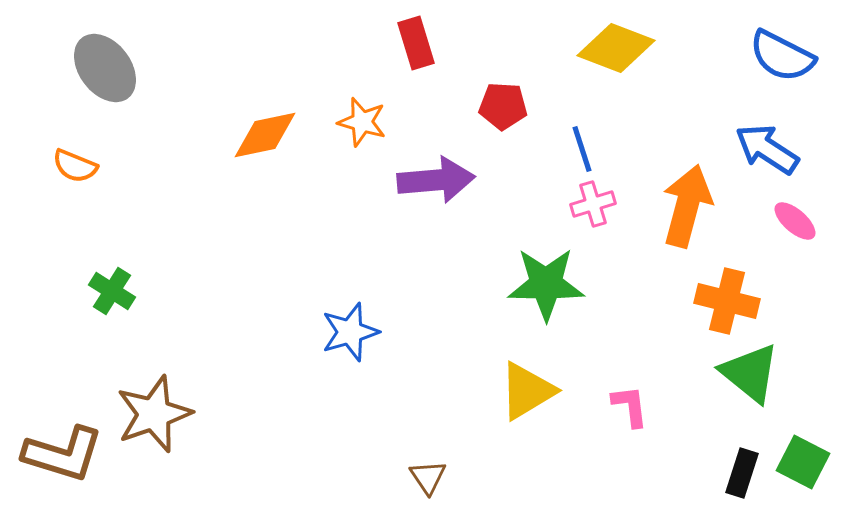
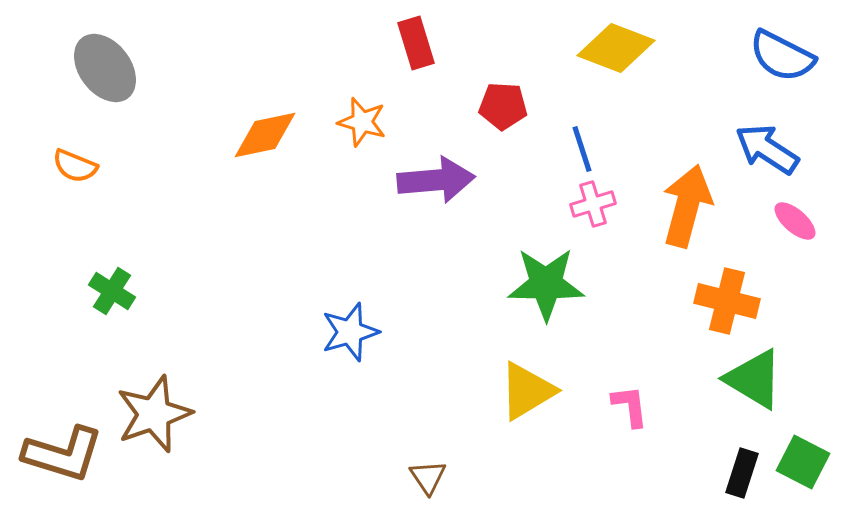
green triangle: moved 4 px right, 6 px down; rotated 8 degrees counterclockwise
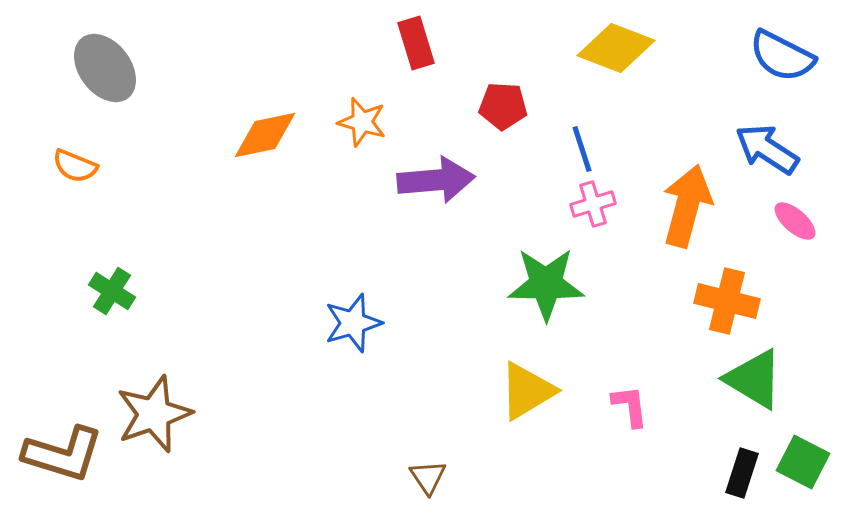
blue star: moved 3 px right, 9 px up
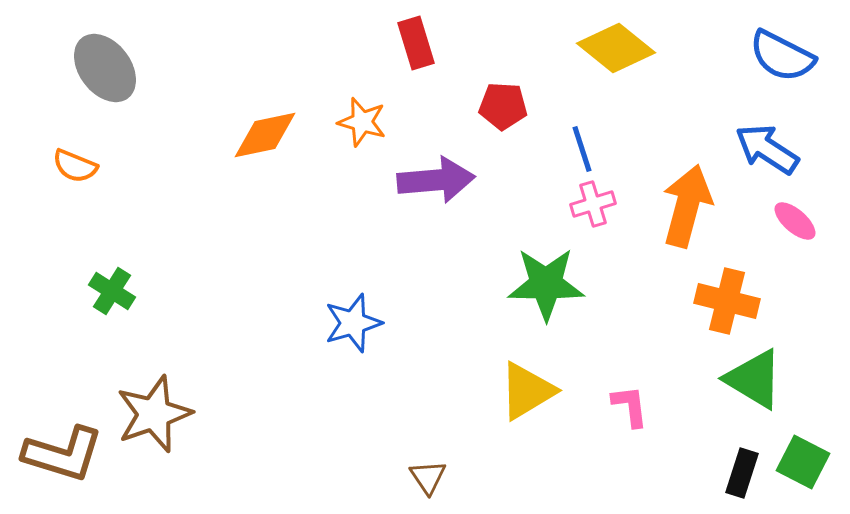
yellow diamond: rotated 18 degrees clockwise
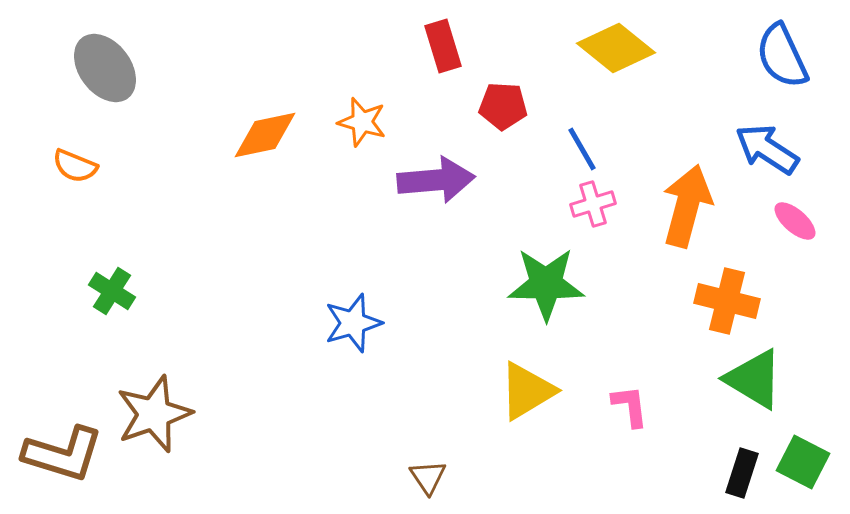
red rectangle: moved 27 px right, 3 px down
blue semicircle: rotated 38 degrees clockwise
blue line: rotated 12 degrees counterclockwise
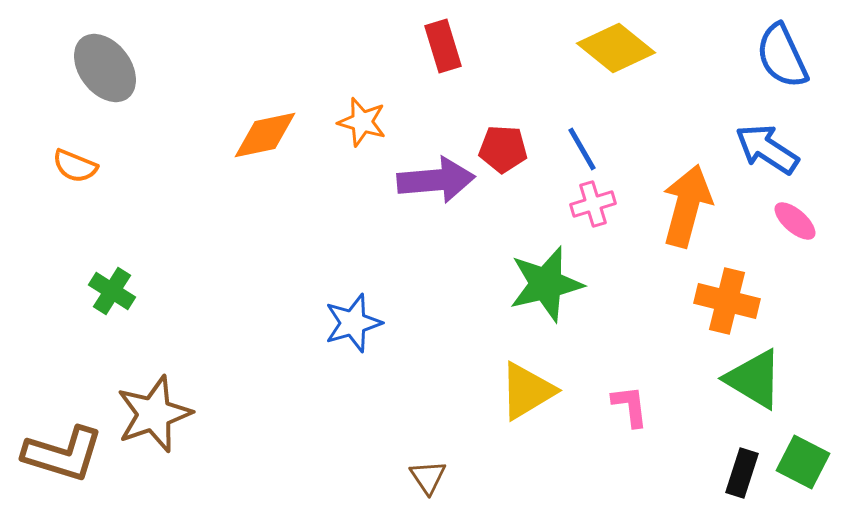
red pentagon: moved 43 px down
green star: rotated 14 degrees counterclockwise
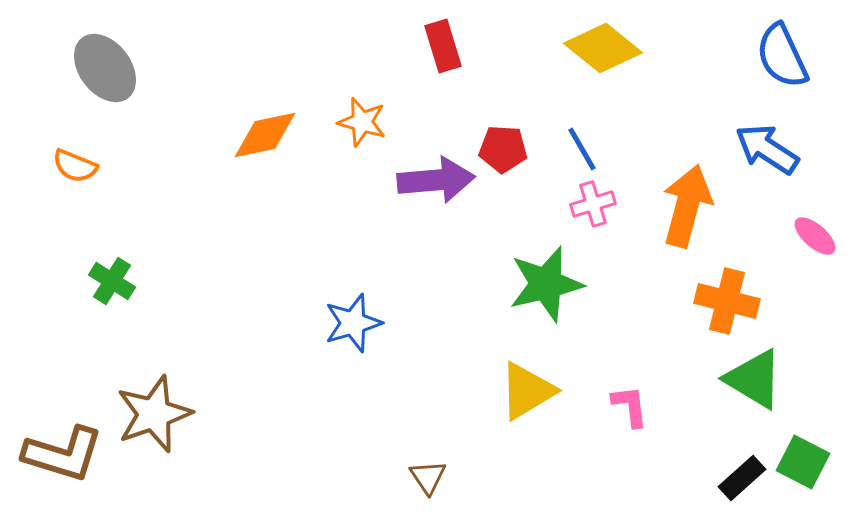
yellow diamond: moved 13 px left
pink ellipse: moved 20 px right, 15 px down
green cross: moved 10 px up
black rectangle: moved 5 px down; rotated 30 degrees clockwise
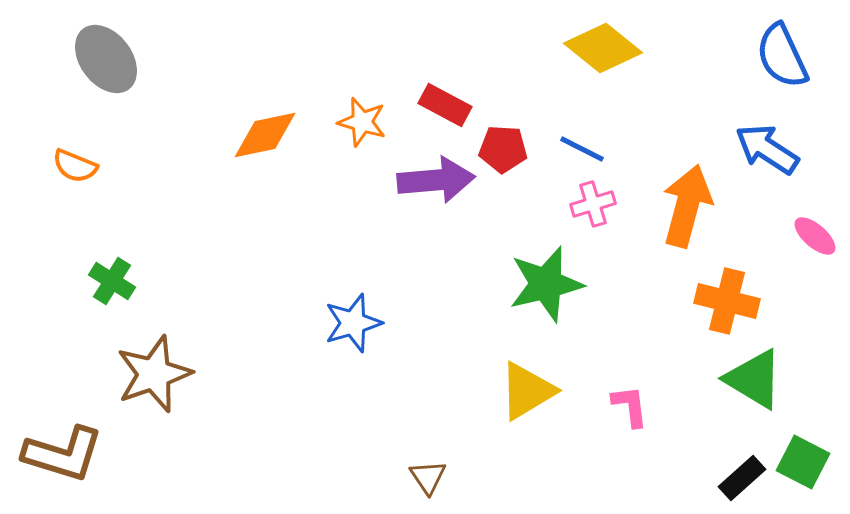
red rectangle: moved 2 px right, 59 px down; rotated 45 degrees counterclockwise
gray ellipse: moved 1 px right, 9 px up
blue line: rotated 33 degrees counterclockwise
brown star: moved 40 px up
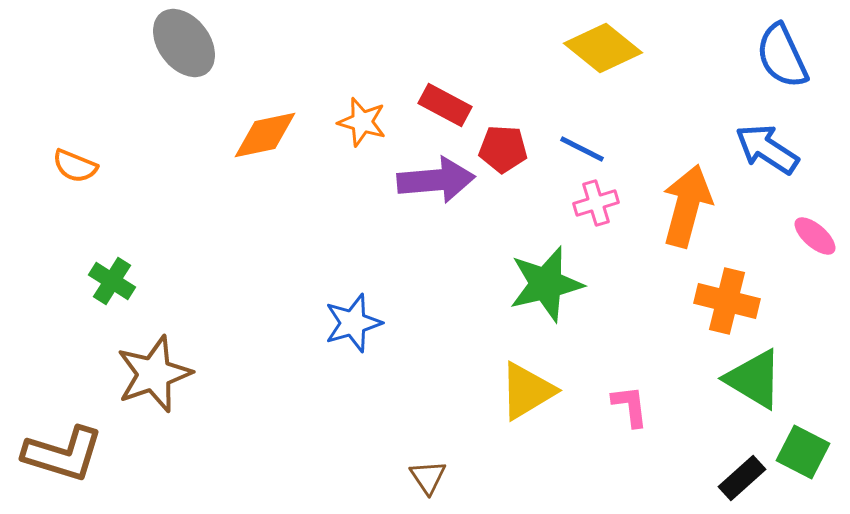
gray ellipse: moved 78 px right, 16 px up
pink cross: moved 3 px right, 1 px up
green square: moved 10 px up
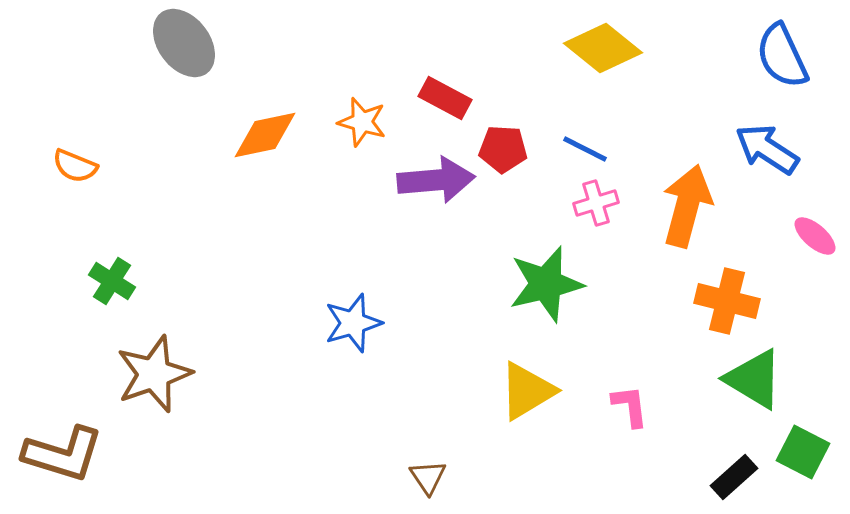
red rectangle: moved 7 px up
blue line: moved 3 px right
black rectangle: moved 8 px left, 1 px up
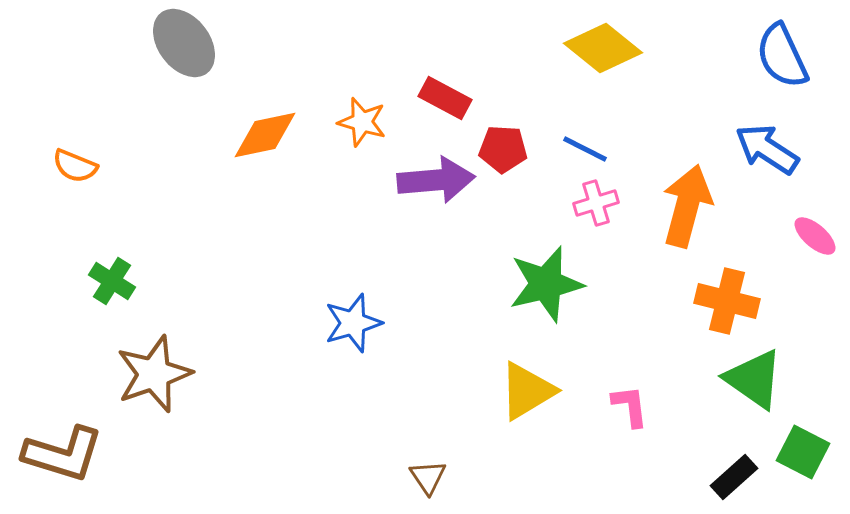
green triangle: rotated 4 degrees clockwise
